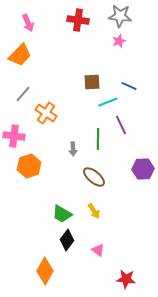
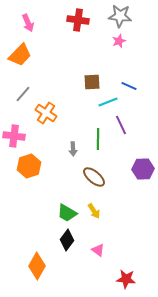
green trapezoid: moved 5 px right, 1 px up
orange diamond: moved 8 px left, 5 px up
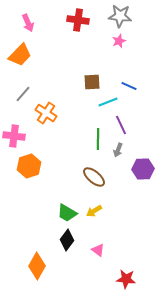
gray arrow: moved 45 px right, 1 px down; rotated 24 degrees clockwise
yellow arrow: rotated 91 degrees clockwise
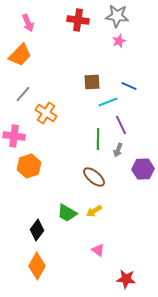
gray star: moved 3 px left
black diamond: moved 30 px left, 10 px up
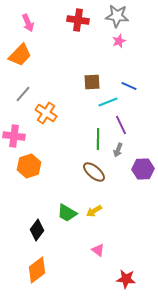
brown ellipse: moved 5 px up
orange diamond: moved 4 px down; rotated 24 degrees clockwise
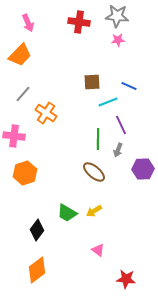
red cross: moved 1 px right, 2 px down
pink star: moved 1 px left, 1 px up; rotated 16 degrees clockwise
orange hexagon: moved 4 px left, 7 px down
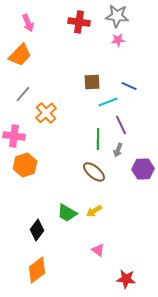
orange cross: rotated 15 degrees clockwise
orange hexagon: moved 8 px up
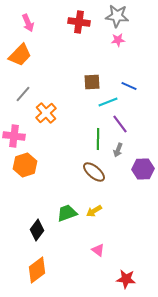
purple line: moved 1 px left, 1 px up; rotated 12 degrees counterclockwise
green trapezoid: rotated 130 degrees clockwise
